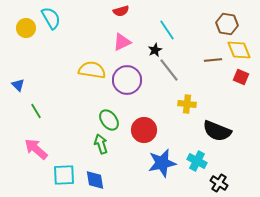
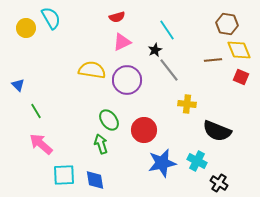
red semicircle: moved 4 px left, 6 px down
pink arrow: moved 5 px right, 5 px up
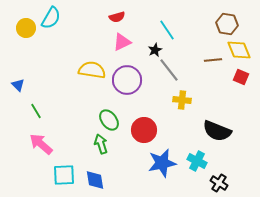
cyan semicircle: rotated 60 degrees clockwise
yellow cross: moved 5 px left, 4 px up
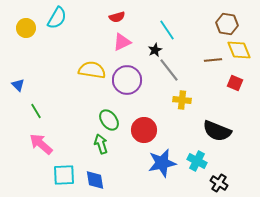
cyan semicircle: moved 6 px right
red square: moved 6 px left, 6 px down
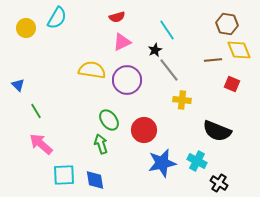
red square: moved 3 px left, 1 px down
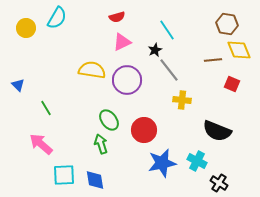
green line: moved 10 px right, 3 px up
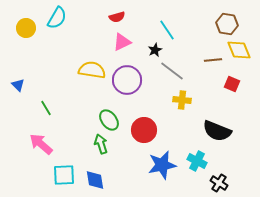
gray line: moved 3 px right, 1 px down; rotated 15 degrees counterclockwise
blue star: moved 2 px down
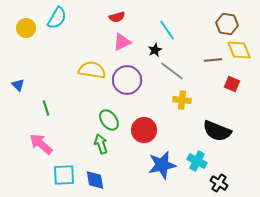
green line: rotated 14 degrees clockwise
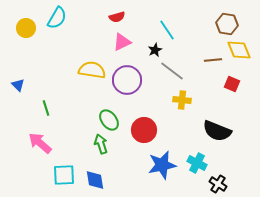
pink arrow: moved 1 px left, 1 px up
cyan cross: moved 2 px down
black cross: moved 1 px left, 1 px down
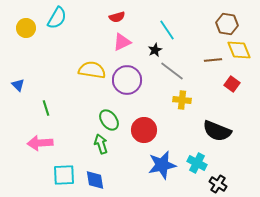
red square: rotated 14 degrees clockwise
pink arrow: rotated 45 degrees counterclockwise
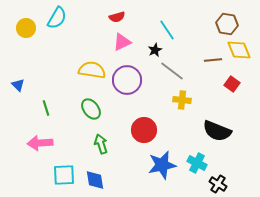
green ellipse: moved 18 px left, 11 px up
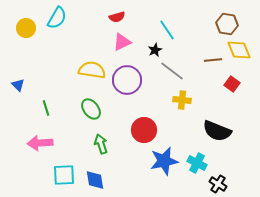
blue star: moved 2 px right, 4 px up
